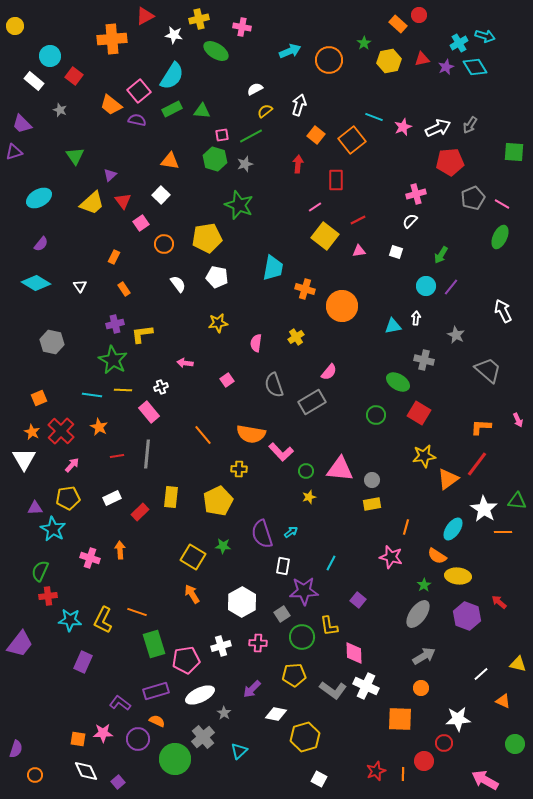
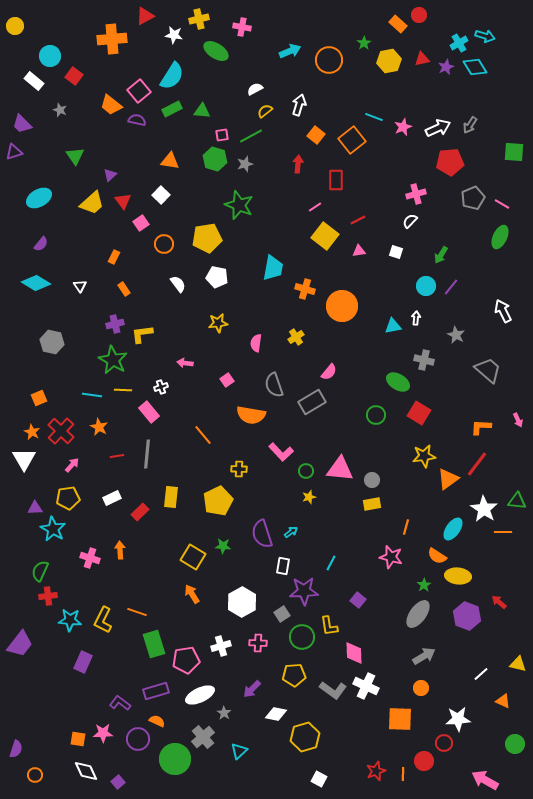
orange semicircle at (251, 434): moved 19 px up
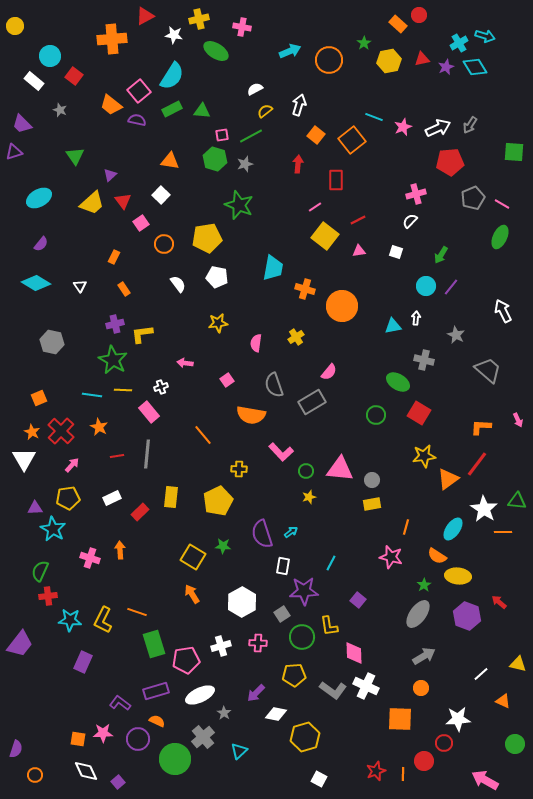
purple arrow at (252, 689): moved 4 px right, 4 px down
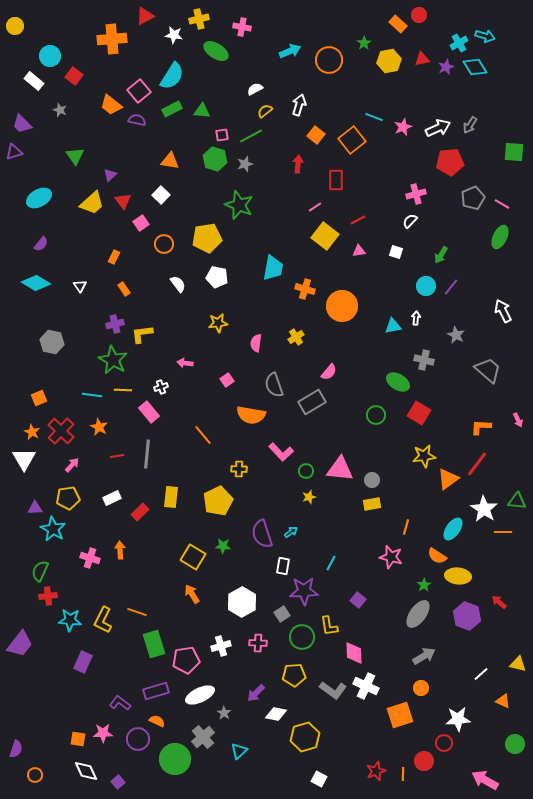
orange square at (400, 719): moved 4 px up; rotated 20 degrees counterclockwise
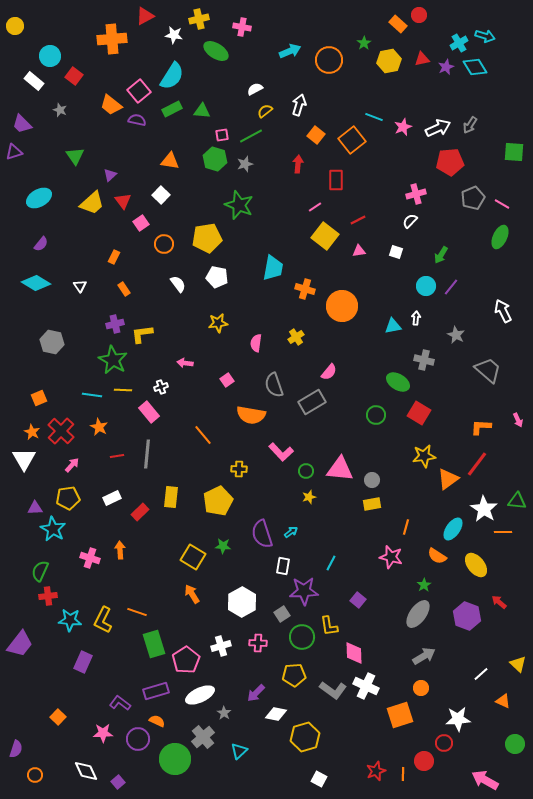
yellow ellipse at (458, 576): moved 18 px right, 11 px up; rotated 45 degrees clockwise
pink pentagon at (186, 660): rotated 24 degrees counterclockwise
yellow triangle at (518, 664): rotated 30 degrees clockwise
orange square at (78, 739): moved 20 px left, 22 px up; rotated 35 degrees clockwise
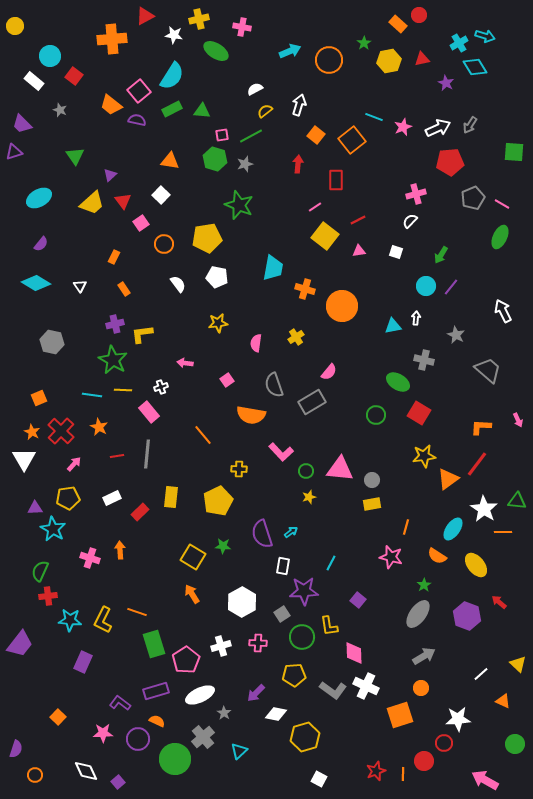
purple star at (446, 67): moved 16 px down; rotated 21 degrees counterclockwise
pink arrow at (72, 465): moved 2 px right, 1 px up
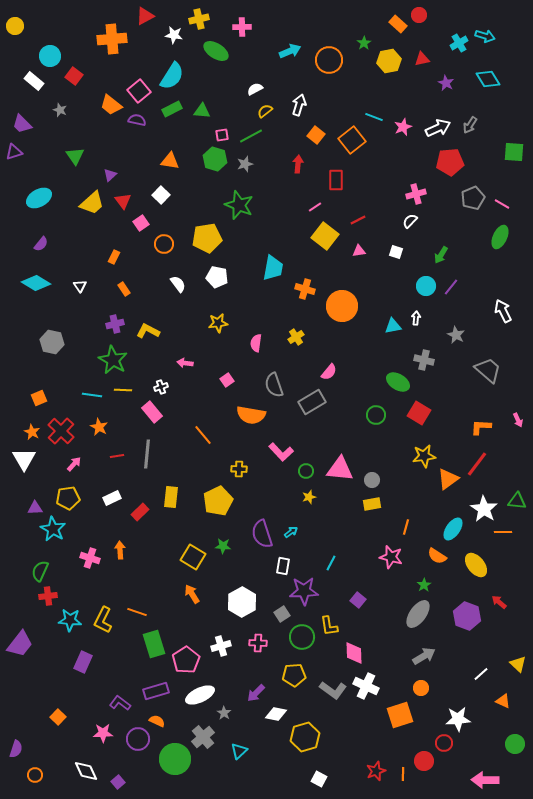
pink cross at (242, 27): rotated 12 degrees counterclockwise
cyan diamond at (475, 67): moved 13 px right, 12 px down
yellow L-shape at (142, 334): moved 6 px right, 3 px up; rotated 35 degrees clockwise
pink rectangle at (149, 412): moved 3 px right
pink arrow at (485, 780): rotated 28 degrees counterclockwise
